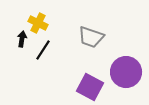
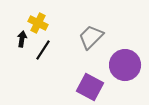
gray trapezoid: rotated 116 degrees clockwise
purple circle: moved 1 px left, 7 px up
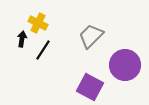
gray trapezoid: moved 1 px up
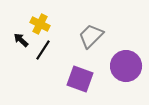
yellow cross: moved 2 px right, 1 px down
black arrow: moved 1 px left, 1 px down; rotated 56 degrees counterclockwise
purple circle: moved 1 px right, 1 px down
purple square: moved 10 px left, 8 px up; rotated 8 degrees counterclockwise
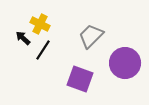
black arrow: moved 2 px right, 2 px up
purple circle: moved 1 px left, 3 px up
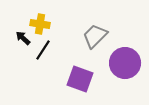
yellow cross: rotated 18 degrees counterclockwise
gray trapezoid: moved 4 px right
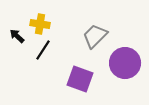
black arrow: moved 6 px left, 2 px up
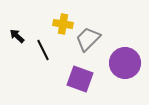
yellow cross: moved 23 px right
gray trapezoid: moved 7 px left, 3 px down
black line: rotated 60 degrees counterclockwise
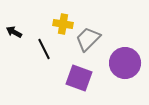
black arrow: moved 3 px left, 4 px up; rotated 14 degrees counterclockwise
black line: moved 1 px right, 1 px up
purple square: moved 1 px left, 1 px up
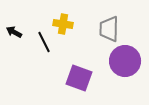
gray trapezoid: moved 21 px right, 10 px up; rotated 44 degrees counterclockwise
black line: moved 7 px up
purple circle: moved 2 px up
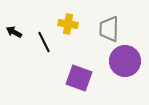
yellow cross: moved 5 px right
